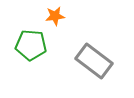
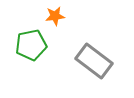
green pentagon: rotated 16 degrees counterclockwise
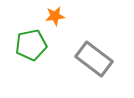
gray rectangle: moved 2 px up
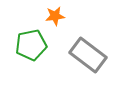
gray rectangle: moved 6 px left, 4 px up
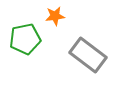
green pentagon: moved 6 px left, 6 px up
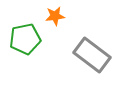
gray rectangle: moved 4 px right
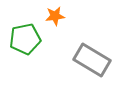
gray rectangle: moved 5 px down; rotated 6 degrees counterclockwise
